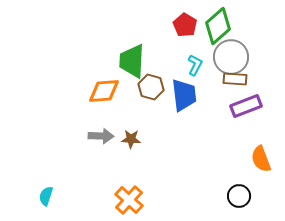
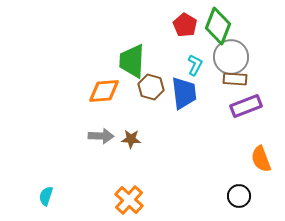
green diamond: rotated 27 degrees counterclockwise
blue trapezoid: moved 2 px up
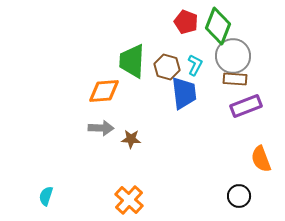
red pentagon: moved 1 px right, 3 px up; rotated 10 degrees counterclockwise
gray circle: moved 2 px right, 1 px up
brown hexagon: moved 16 px right, 20 px up
gray arrow: moved 8 px up
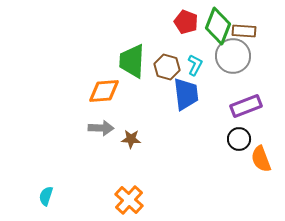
brown rectangle: moved 9 px right, 48 px up
blue trapezoid: moved 2 px right, 1 px down
black circle: moved 57 px up
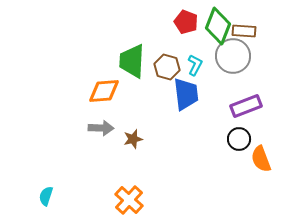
brown star: moved 2 px right; rotated 18 degrees counterclockwise
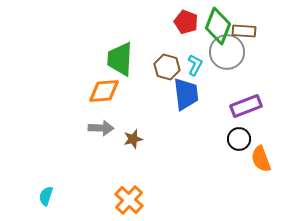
gray circle: moved 6 px left, 4 px up
green trapezoid: moved 12 px left, 2 px up
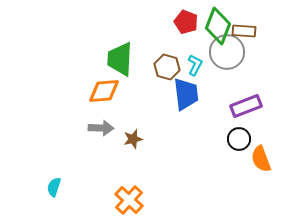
cyan semicircle: moved 8 px right, 9 px up
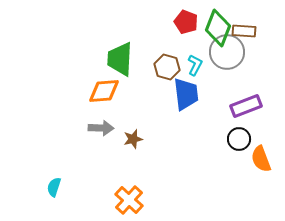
green diamond: moved 2 px down
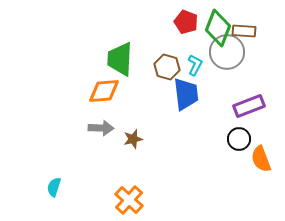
purple rectangle: moved 3 px right
